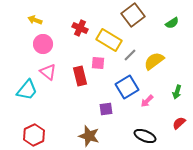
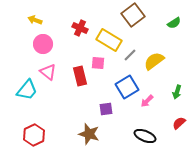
green semicircle: moved 2 px right
brown star: moved 2 px up
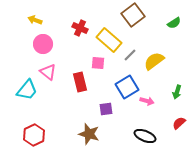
yellow rectangle: rotated 10 degrees clockwise
red rectangle: moved 6 px down
pink arrow: rotated 120 degrees counterclockwise
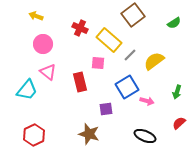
yellow arrow: moved 1 px right, 4 px up
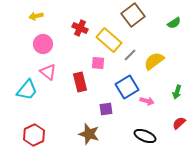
yellow arrow: rotated 32 degrees counterclockwise
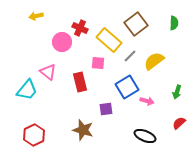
brown square: moved 3 px right, 9 px down
green semicircle: rotated 56 degrees counterclockwise
pink circle: moved 19 px right, 2 px up
gray line: moved 1 px down
brown star: moved 6 px left, 4 px up
